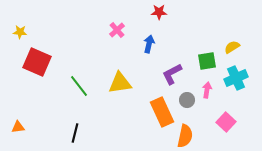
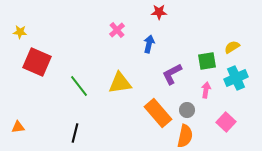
pink arrow: moved 1 px left
gray circle: moved 10 px down
orange rectangle: moved 4 px left, 1 px down; rotated 16 degrees counterclockwise
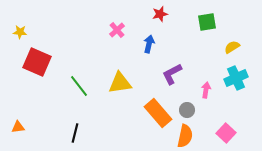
red star: moved 1 px right, 2 px down; rotated 14 degrees counterclockwise
green square: moved 39 px up
pink square: moved 11 px down
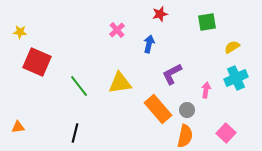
orange rectangle: moved 4 px up
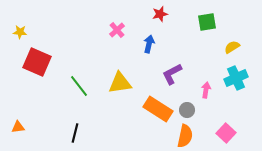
orange rectangle: rotated 16 degrees counterclockwise
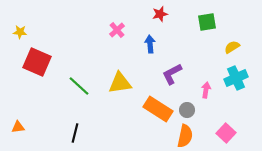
blue arrow: moved 1 px right; rotated 18 degrees counterclockwise
green line: rotated 10 degrees counterclockwise
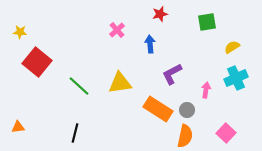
red square: rotated 16 degrees clockwise
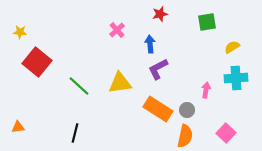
purple L-shape: moved 14 px left, 5 px up
cyan cross: rotated 20 degrees clockwise
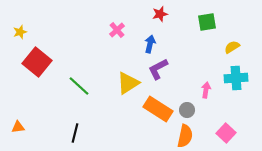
yellow star: rotated 24 degrees counterclockwise
blue arrow: rotated 18 degrees clockwise
yellow triangle: moved 8 px right; rotated 25 degrees counterclockwise
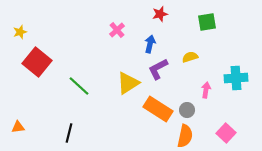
yellow semicircle: moved 42 px left, 10 px down; rotated 14 degrees clockwise
black line: moved 6 px left
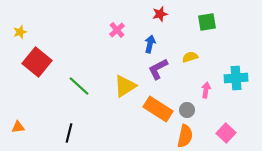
yellow triangle: moved 3 px left, 3 px down
